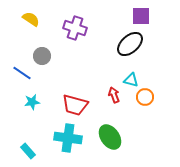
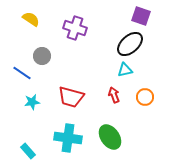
purple square: rotated 18 degrees clockwise
cyan triangle: moved 6 px left, 10 px up; rotated 28 degrees counterclockwise
red trapezoid: moved 4 px left, 8 px up
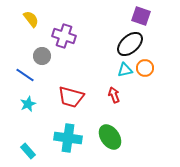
yellow semicircle: rotated 18 degrees clockwise
purple cross: moved 11 px left, 8 px down
blue line: moved 3 px right, 2 px down
orange circle: moved 29 px up
cyan star: moved 4 px left, 2 px down; rotated 14 degrees counterclockwise
